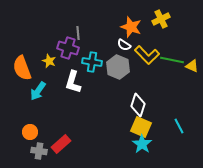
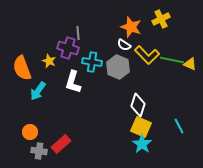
yellow triangle: moved 2 px left, 2 px up
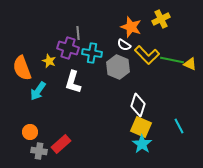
cyan cross: moved 9 px up
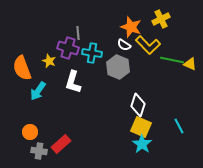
yellow L-shape: moved 1 px right, 10 px up
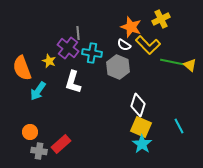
purple cross: rotated 20 degrees clockwise
green line: moved 2 px down
yellow triangle: moved 1 px down; rotated 16 degrees clockwise
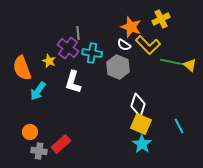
yellow square: moved 3 px up
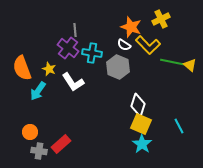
gray line: moved 3 px left, 3 px up
yellow star: moved 8 px down
white L-shape: rotated 50 degrees counterclockwise
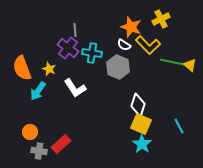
white L-shape: moved 2 px right, 6 px down
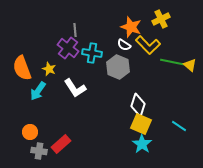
cyan line: rotated 28 degrees counterclockwise
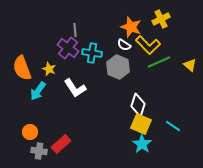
green line: moved 13 px left; rotated 35 degrees counterclockwise
cyan line: moved 6 px left
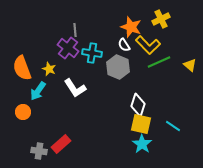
white semicircle: rotated 24 degrees clockwise
yellow square: rotated 10 degrees counterclockwise
orange circle: moved 7 px left, 20 px up
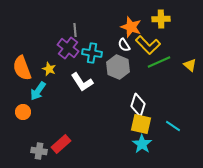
yellow cross: rotated 24 degrees clockwise
white L-shape: moved 7 px right, 6 px up
